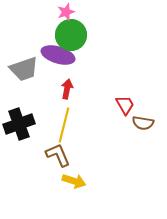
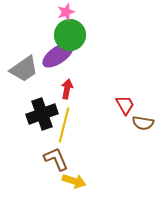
green circle: moved 1 px left
purple ellipse: rotated 52 degrees counterclockwise
gray trapezoid: rotated 16 degrees counterclockwise
black cross: moved 23 px right, 10 px up
brown L-shape: moved 2 px left, 4 px down
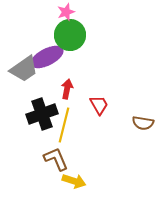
purple ellipse: moved 11 px left, 2 px down; rotated 8 degrees clockwise
red trapezoid: moved 26 px left
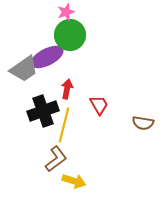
black cross: moved 1 px right, 3 px up
brown L-shape: rotated 76 degrees clockwise
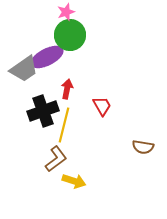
red trapezoid: moved 3 px right, 1 px down
brown semicircle: moved 24 px down
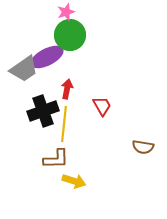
yellow line: moved 1 px up; rotated 8 degrees counterclockwise
brown L-shape: rotated 36 degrees clockwise
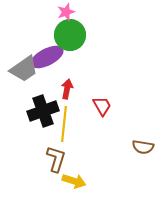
brown L-shape: rotated 72 degrees counterclockwise
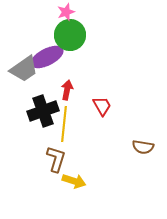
red arrow: moved 1 px down
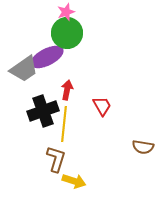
green circle: moved 3 px left, 2 px up
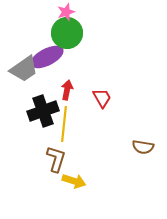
red trapezoid: moved 8 px up
